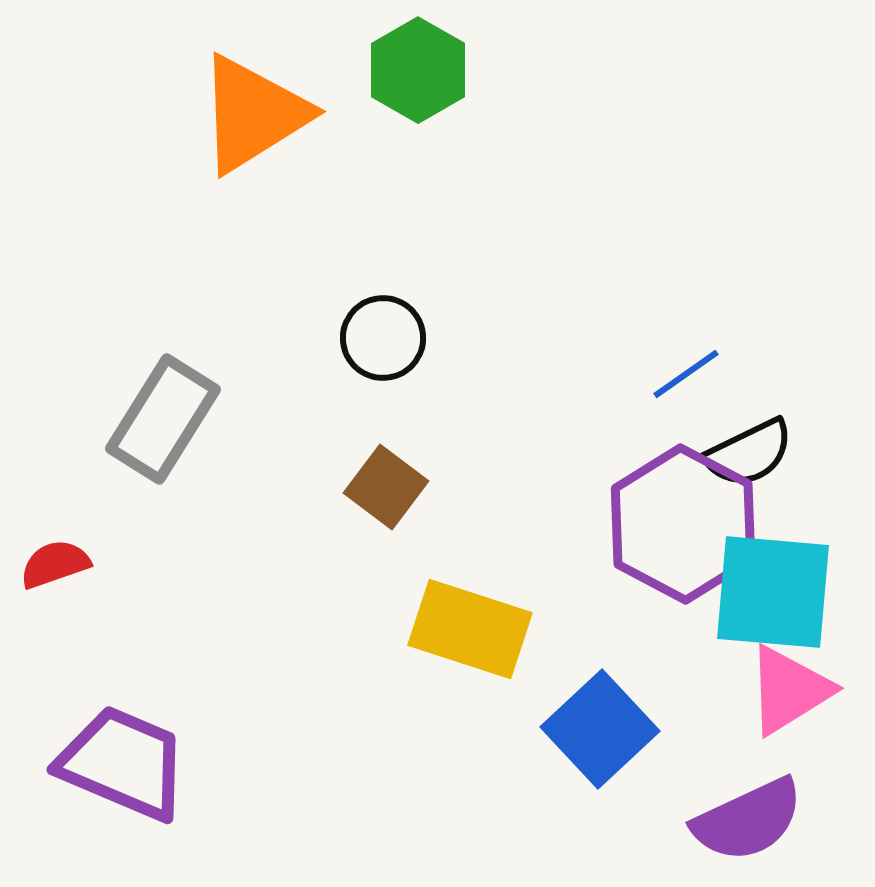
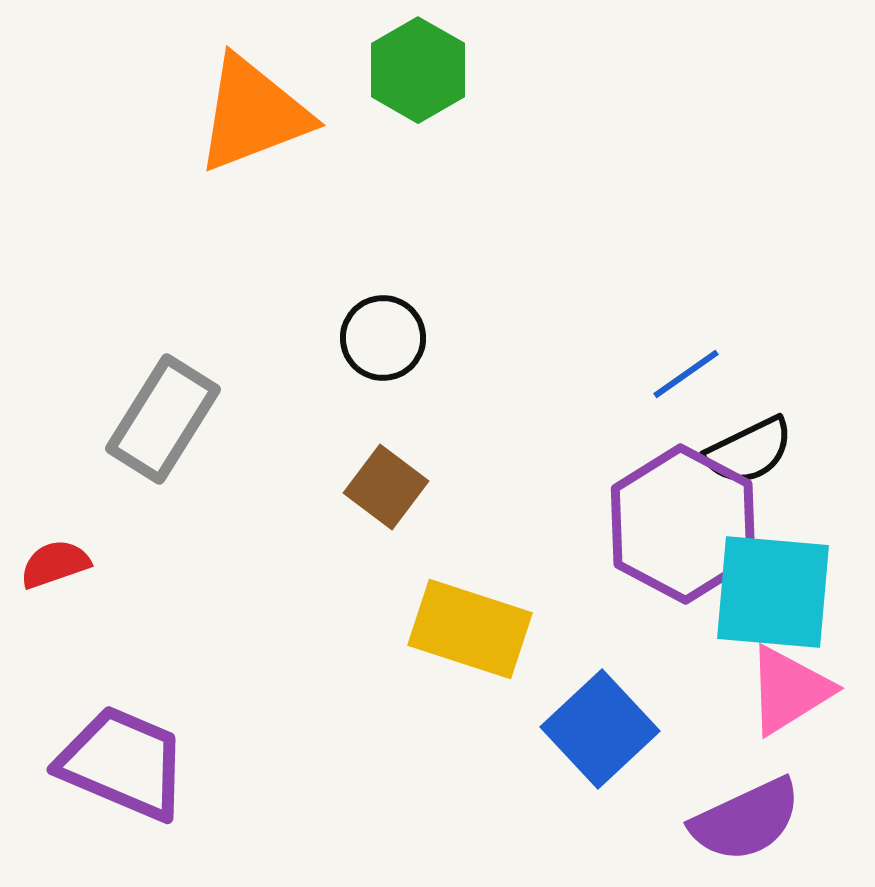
orange triangle: rotated 11 degrees clockwise
black semicircle: moved 2 px up
purple semicircle: moved 2 px left
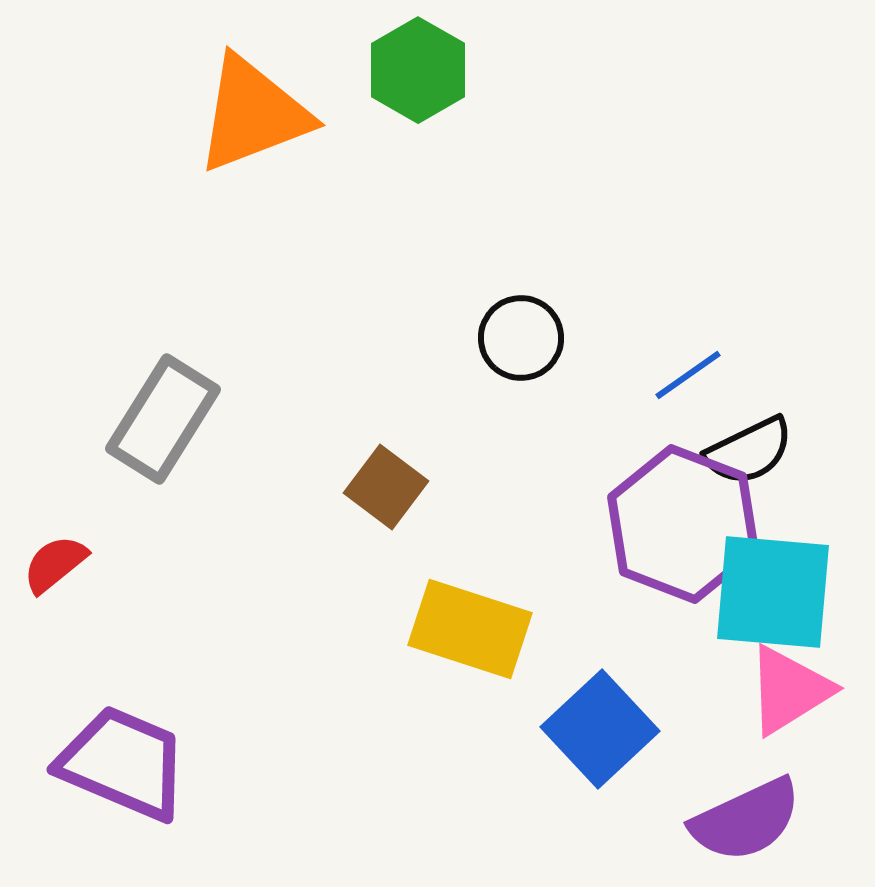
black circle: moved 138 px right
blue line: moved 2 px right, 1 px down
purple hexagon: rotated 7 degrees counterclockwise
red semicircle: rotated 20 degrees counterclockwise
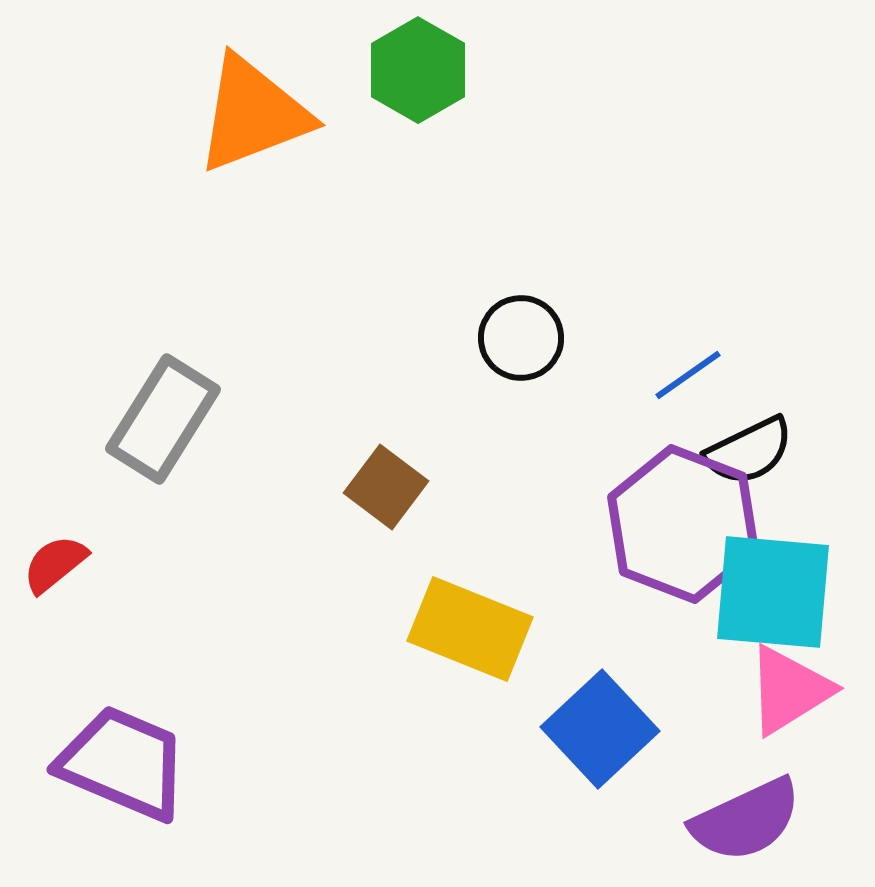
yellow rectangle: rotated 4 degrees clockwise
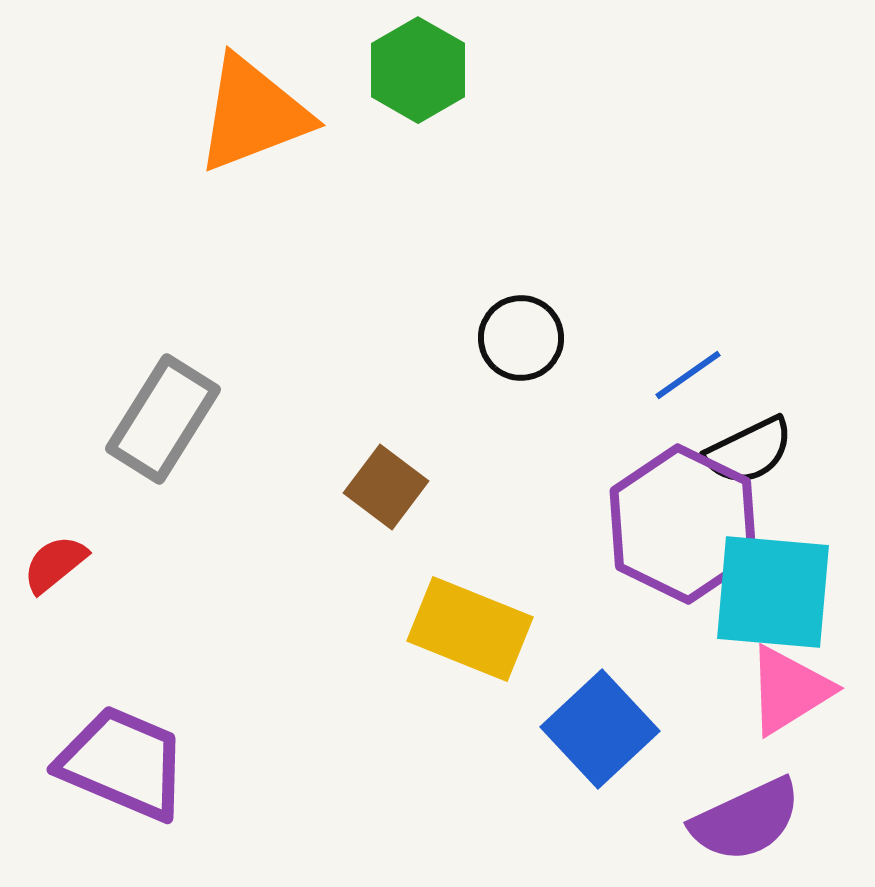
purple hexagon: rotated 5 degrees clockwise
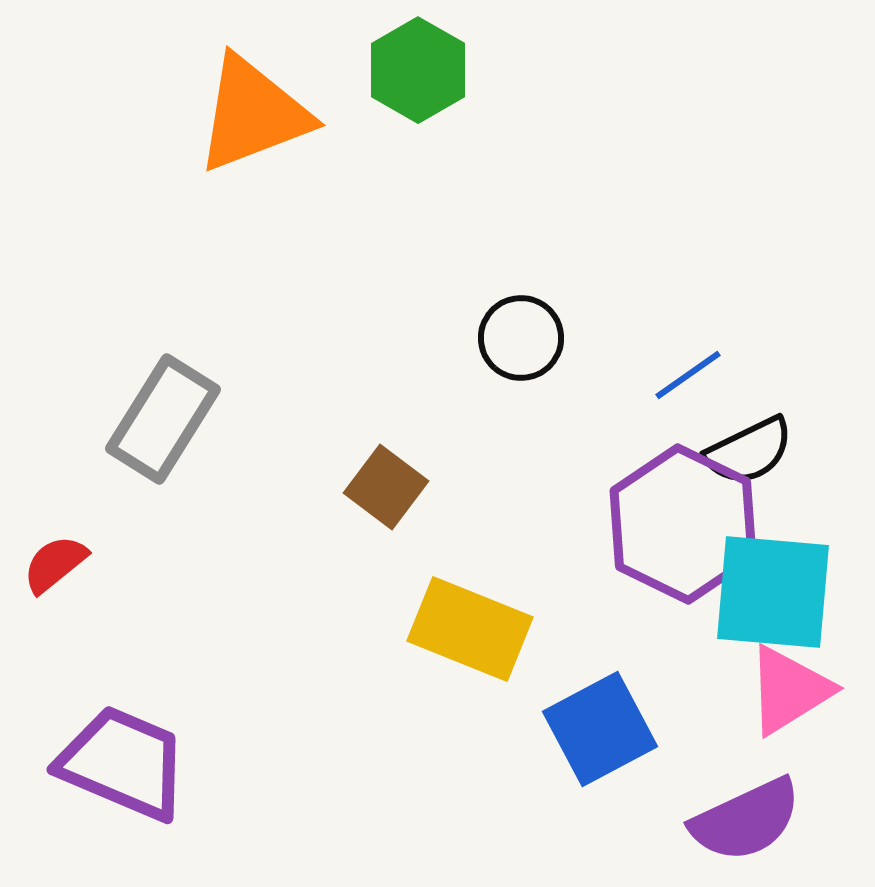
blue square: rotated 15 degrees clockwise
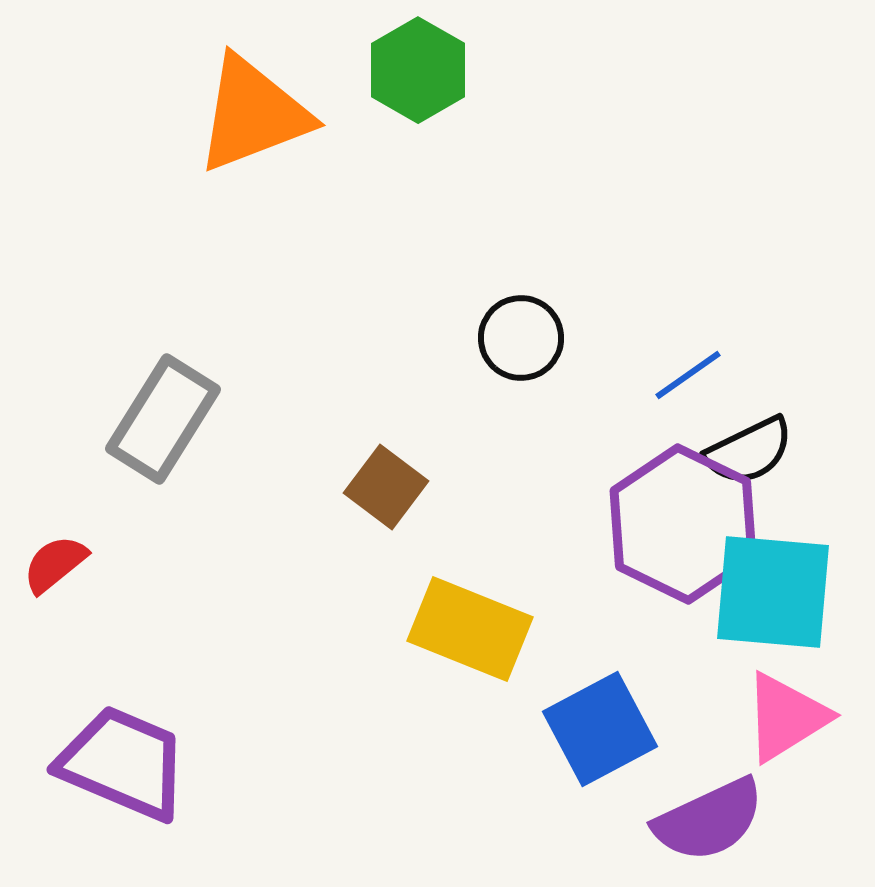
pink triangle: moved 3 px left, 27 px down
purple semicircle: moved 37 px left
